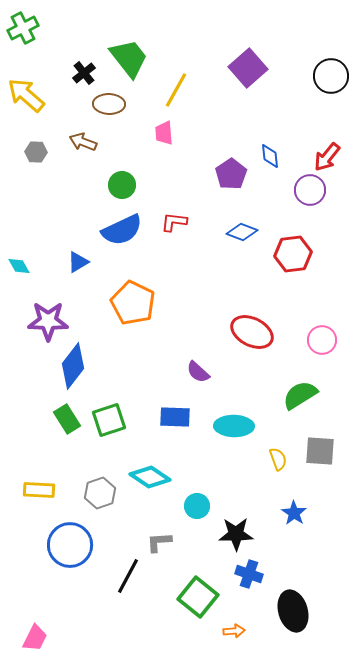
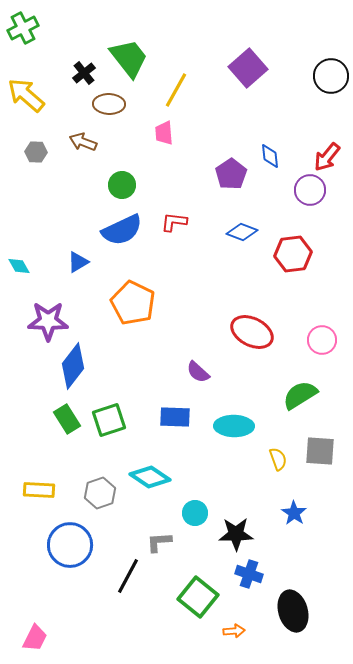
cyan circle at (197, 506): moved 2 px left, 7 px down
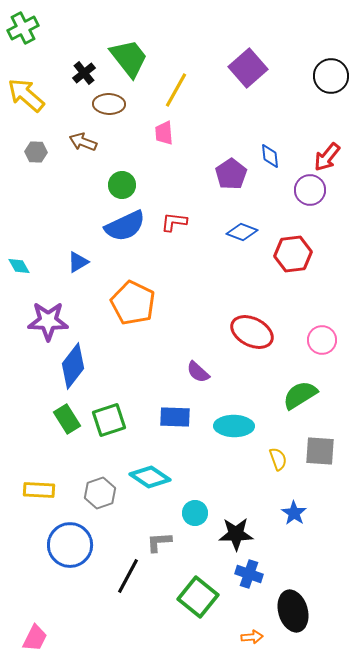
blue semicircle at (122, 230): moved 3 px right, 4 px up
orange arrow at (234, 631): moved 18 px right, 6 px down
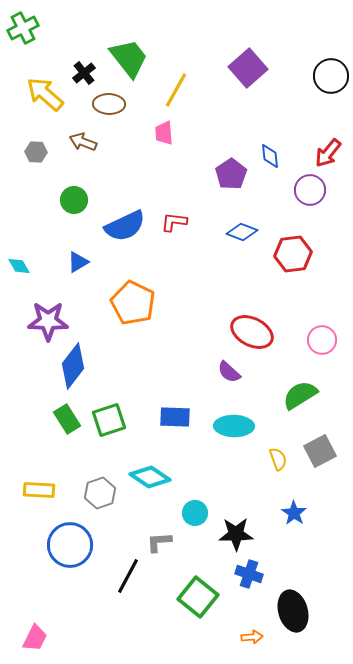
yellow arrow at (26, 95): moved 19 px right, 1 px up
red arrow at (327, 157): moved 1 px right, 4 px up
green circle at (122, 185): moved 48 px left, 15 px down
purple semicircle at (198, 372): moved 31 px right
gray square at (320, 451): rotated 32 degrees counterclockwise
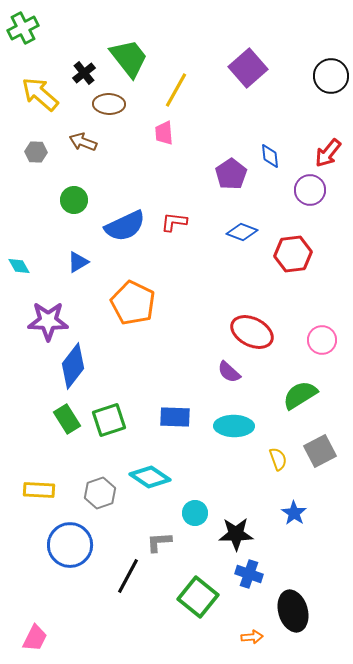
yellow arrow at (45, 94): moved 5 px left
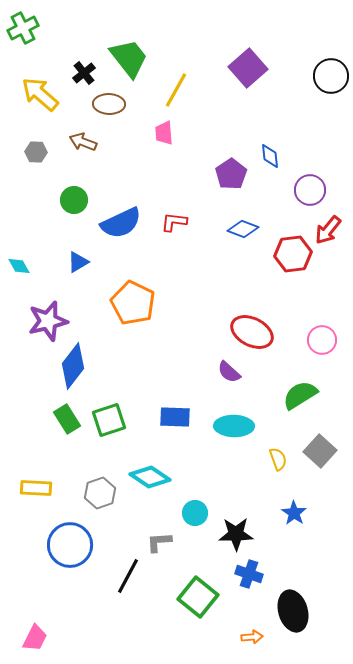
red arrow at (328, 153): moved 77 px down
blue semicircle at (125, 226): moved 4 px left, 3 px up
blue diamond at (242, 232): moved 1 px right, 3 px up
purple star at (48, 321): rotated 15 degrees counterclockwise
gray square at (320, 451): rotated 20 degrees counterclockwise
yellow rectangle at (39, 490): moved 3 px left, 2 px up
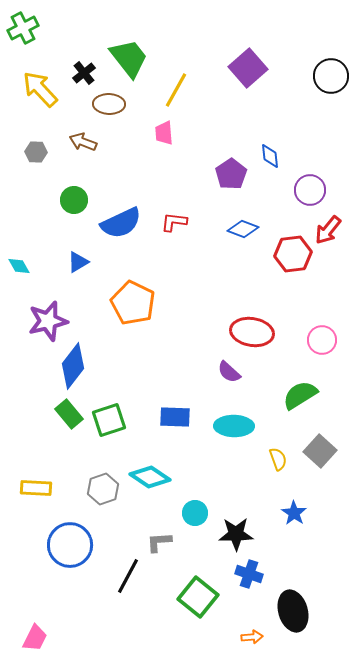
yellow arrow at (40, 94): moved 5 px up; rotated 6 degrees clockwise
red ellipse at (252, 332): rotated 18 degrees counterclockwise
green rectangle at (67, 419): moved 2 px right, 5 px up; rotated 8 degrees counterclockwise
gray hexagon at (100, 493): moved 3 px right, 4 px up
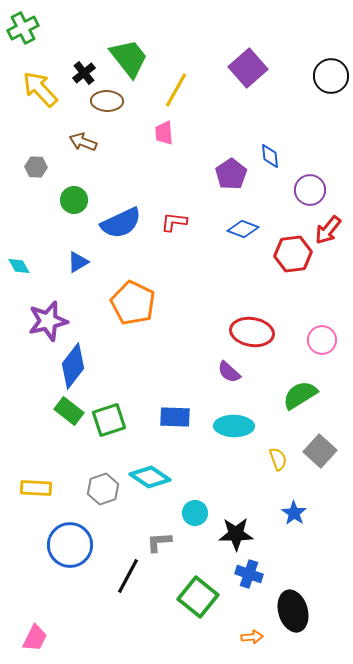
brown ellipse at (109, 104): moved 2 px left, 3 px up
gray hexagon at (36, 152): moved 15 px down
green rectangle at (69, 414): moved 3 px up; rotated 12 degrees counterclockwise
